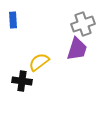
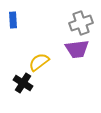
gray cross: moved 2 px left, 1 px up
purple trapezoid: rotated 65 degrees clockwise
black cross: moved 1 px right, 2 px down; rotated 24 degrees clockwise
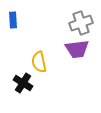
yellow semicircle: rotated 65 degrees counterclockwise
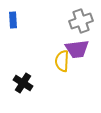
gray cross: moved 2 px up
yellow semicircle: moved 23 px right, 1 px up; rotated 15 degrees clockwise
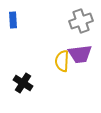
purple trapezoid: moved 3 px right, 5 px down
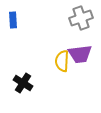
gray cross: moved 3 px up
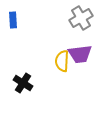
gray cross: rotated 10 degrees counterclockwise
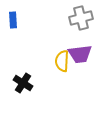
gray cross: rotated 15 degrees clockwise
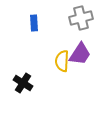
blue rectangle: moved 21 px right, 3 px down
purple trapezoid: rotated 50 degrees counterclockwise
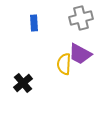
purple trapezoid: rotated 85 degrees clockwise
yellow semicircle: moved 2 px right, 3 px down
black cross: rotated 18 degrees clockwise
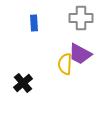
gray cross: rotated 15 degrees clockwise
yellow semicircle: moved 1 px right
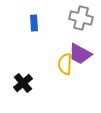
gray cross: rotated 15 degrees clockwise
